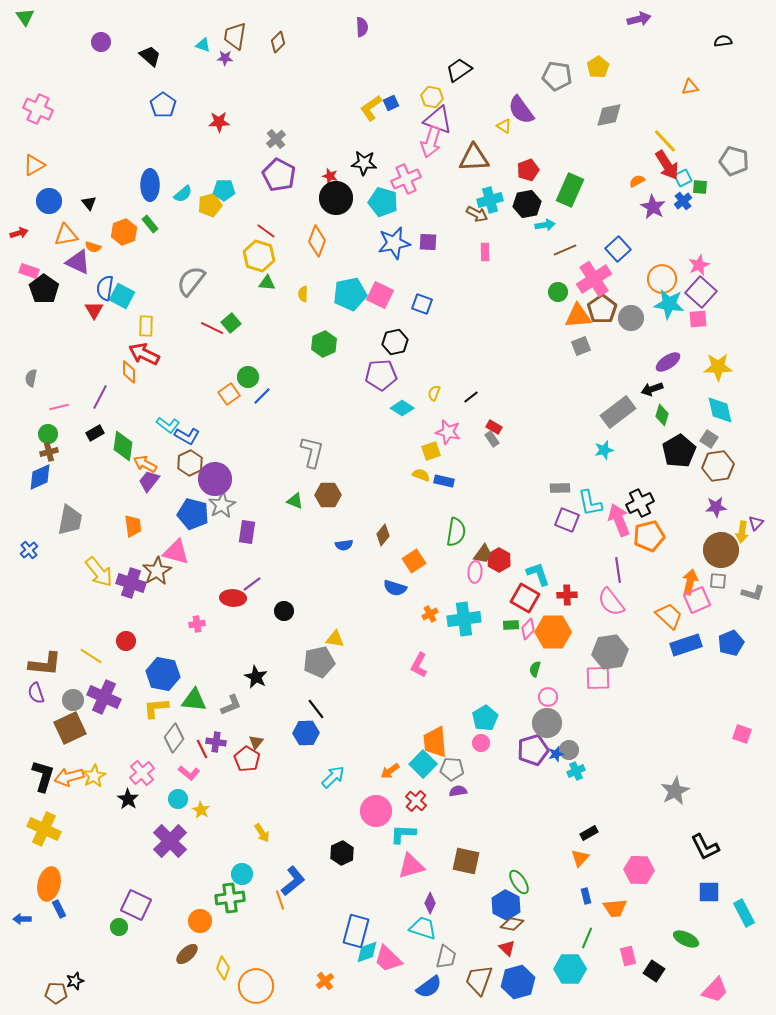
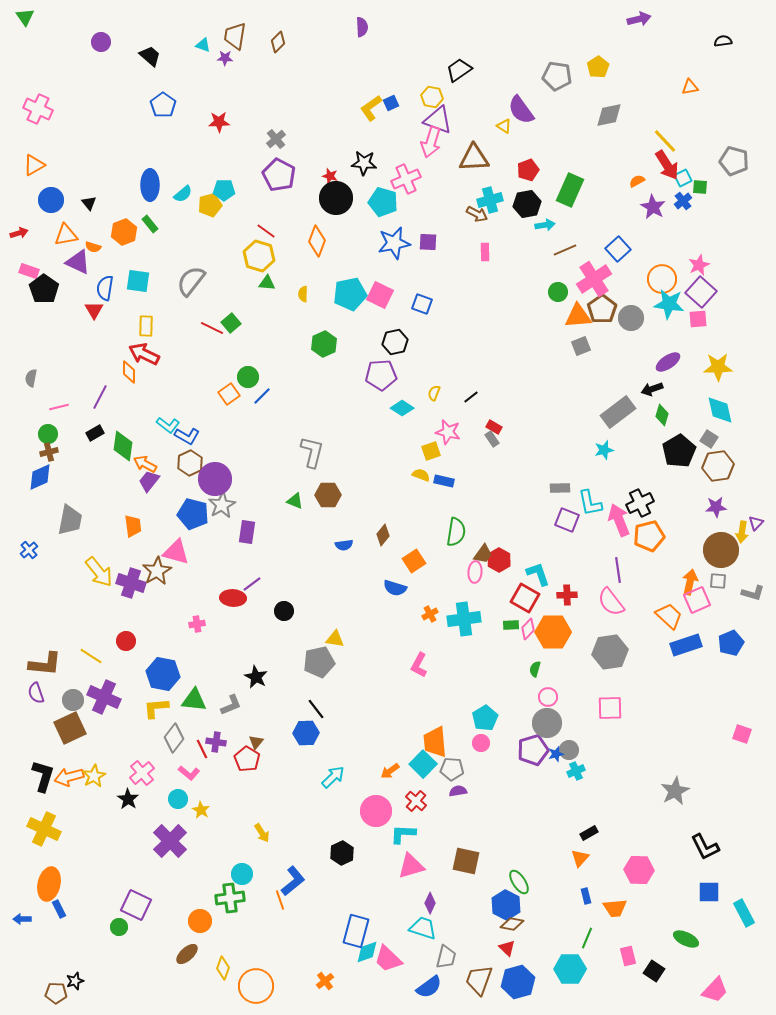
blue circle at (49, 201): moved 2 px right, 1 px up
cyan square at (122, 296): moved 16 px right, 15 px up; rotated 20 degrees counterclockwise
pink square at (598, 678): moved 12 px right, 30 px down
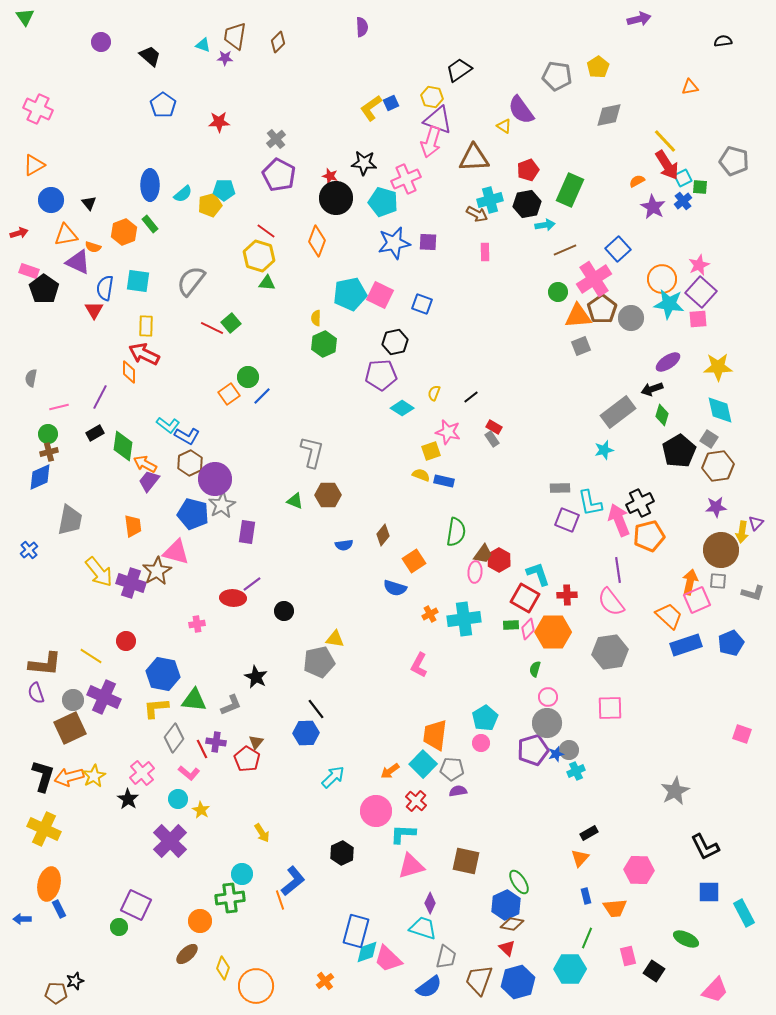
yellow semicircle at (303, 294): moved 13 px right, 24 px down
orange trapezoid at (435, 742): moved 7 px up; rotated 12 degrees clockwise
blue hexagon at (506, 905): rotated 8 degrees clockwise
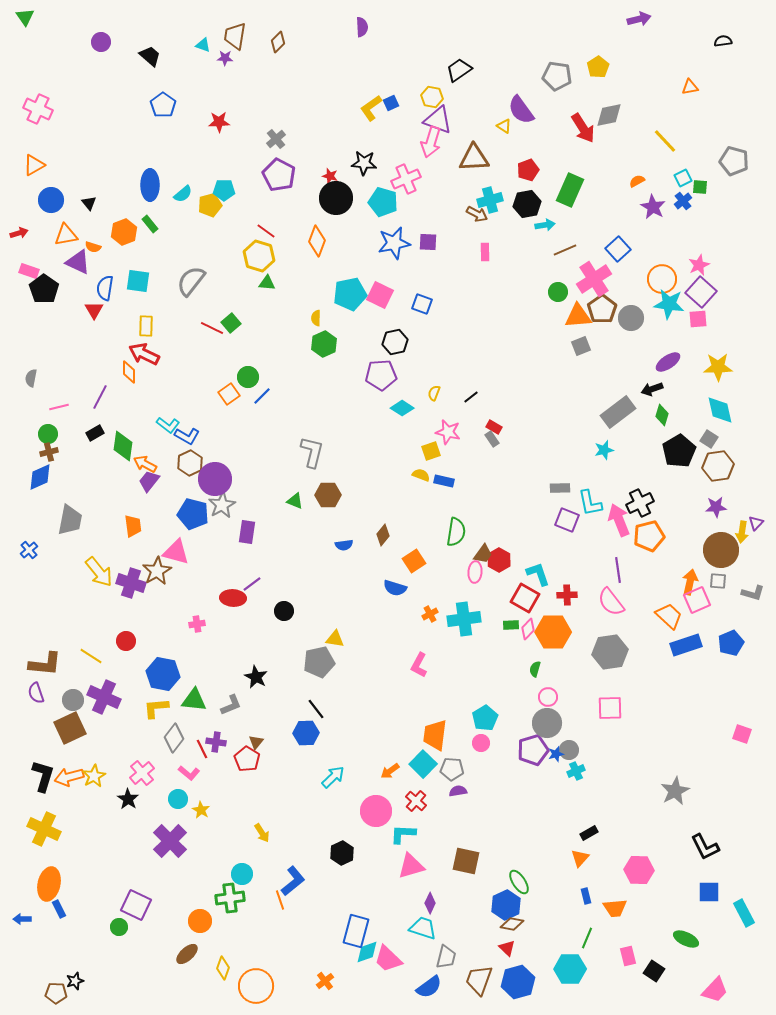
red arrow at (667, 165): moved 84 px left, 37 px up
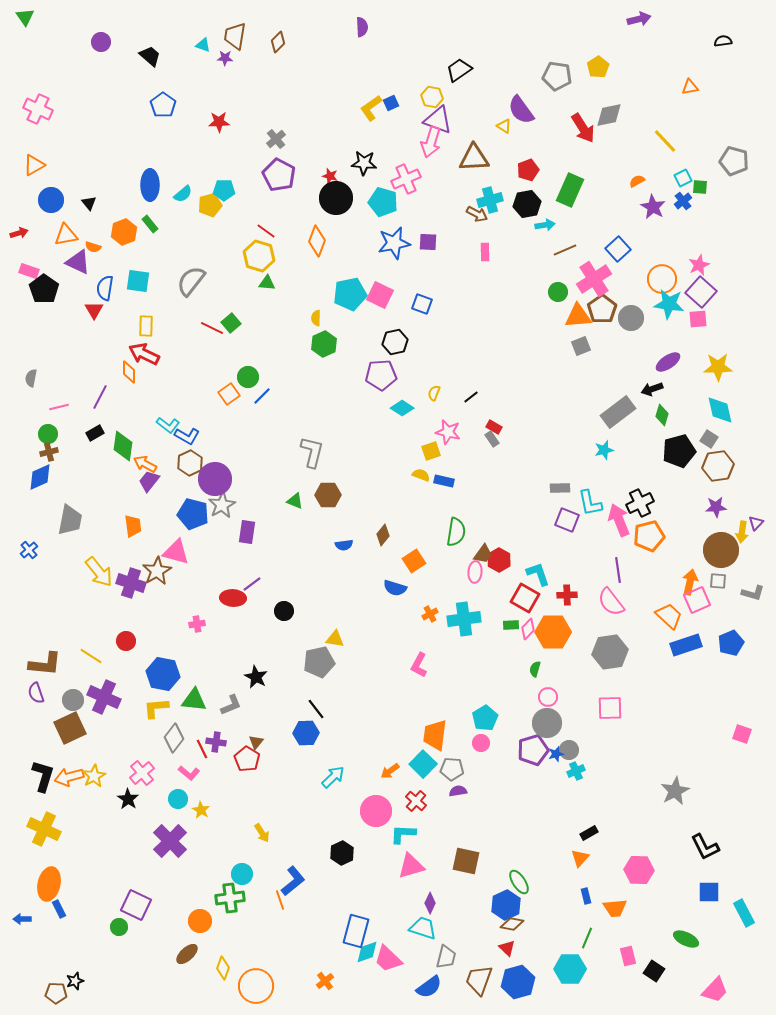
black pentagon at (679, 451): rotated 16 degrees clockwise
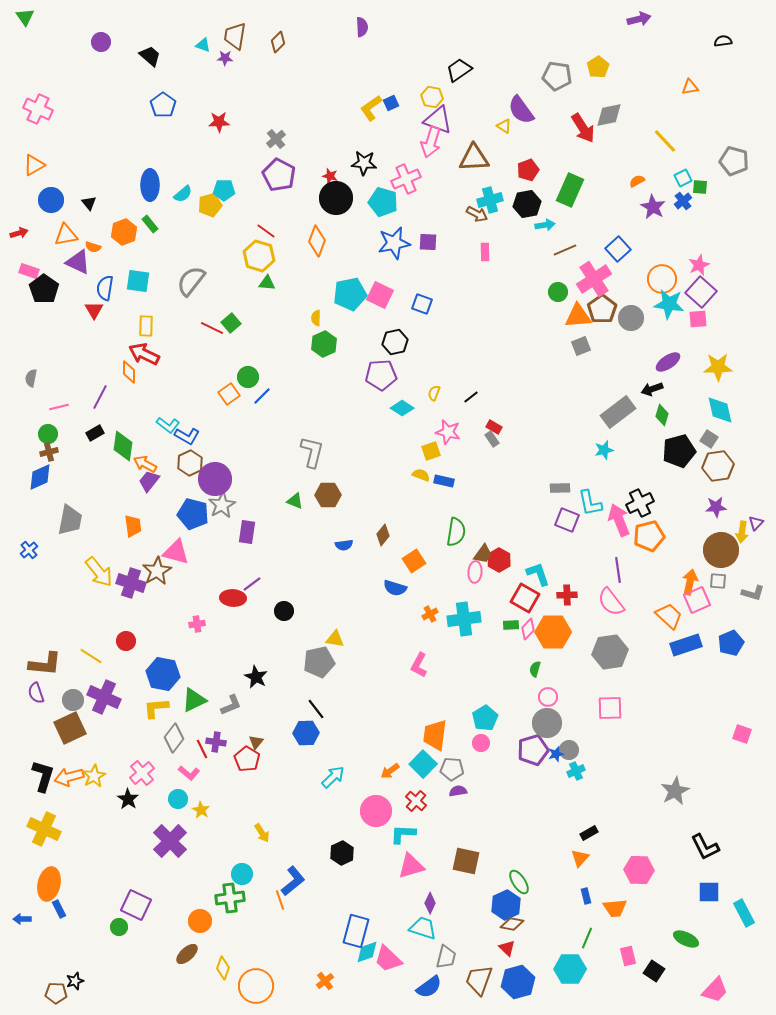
green triangle at (194, 700): rotated 32 degrees counterclockwise
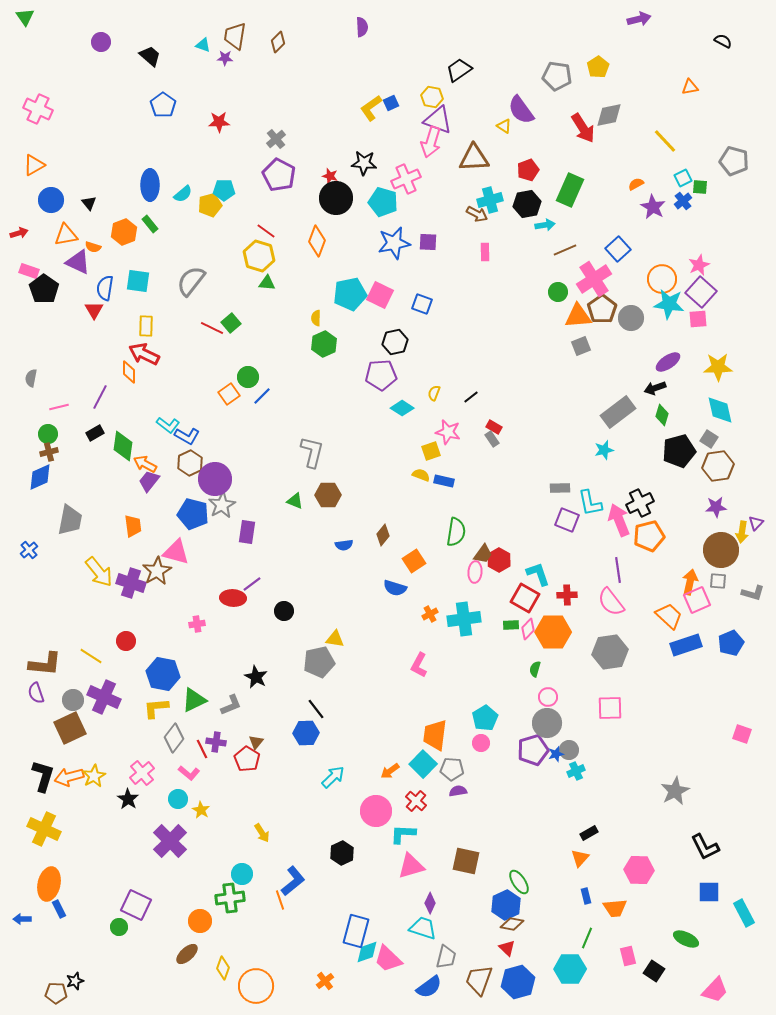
black semicircle at (723, 41): rotated 36 degrees clockwise
orange semicircle at (637, 181): moved 1 px left, 3 px down
black arrow at (652, 389): moved 3 px right, 1 px up
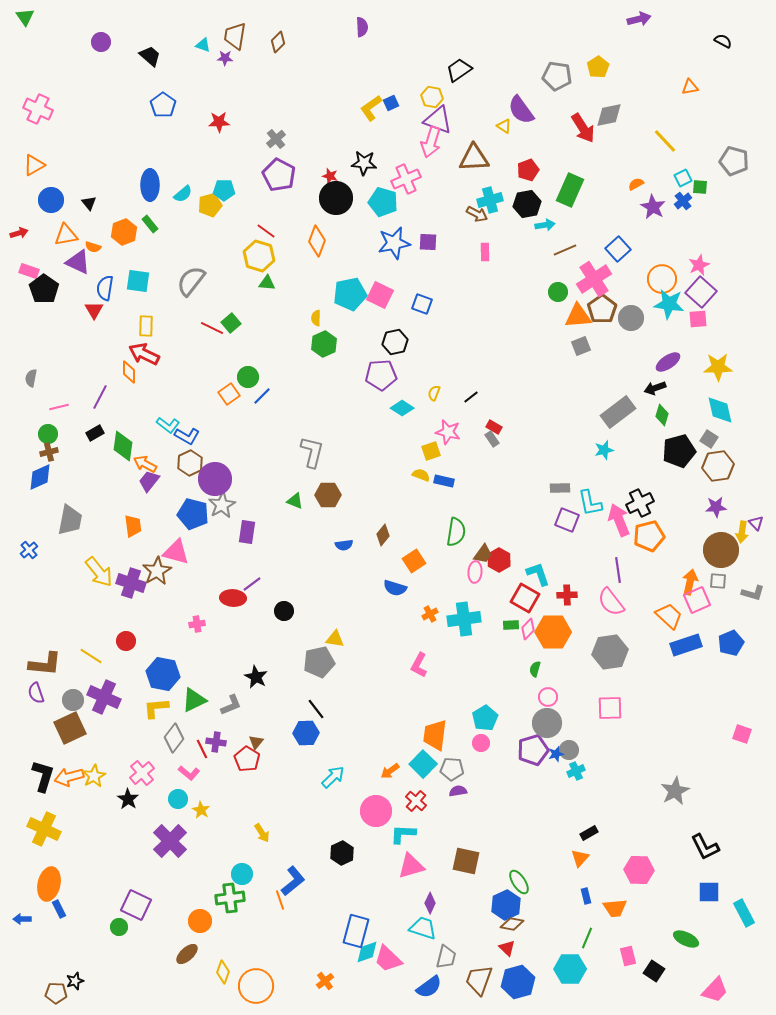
purple triangle at (756, 523): rotated 28 degrees counterclockwise
yellow diamond at (223, 968): moved 4 px down
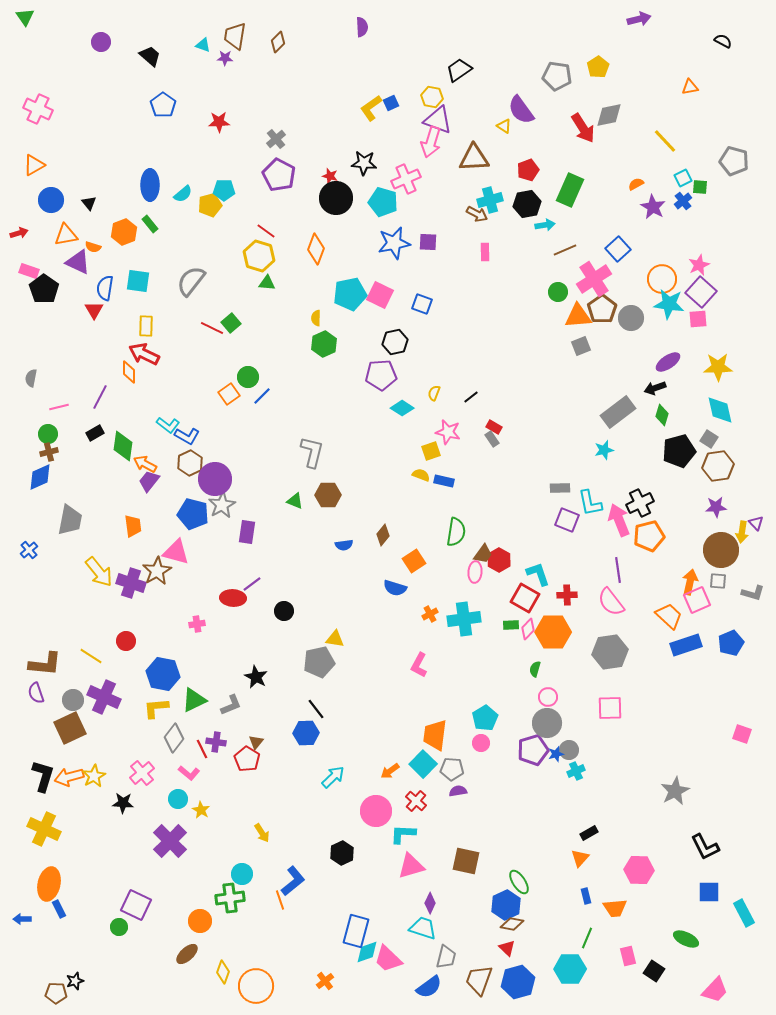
orange diamond at (317, 241): moved 1 px left, 8 px down
black star at (128, 799): moved 5 px left, 4 px down; rotated 30 degrees counterclockwise
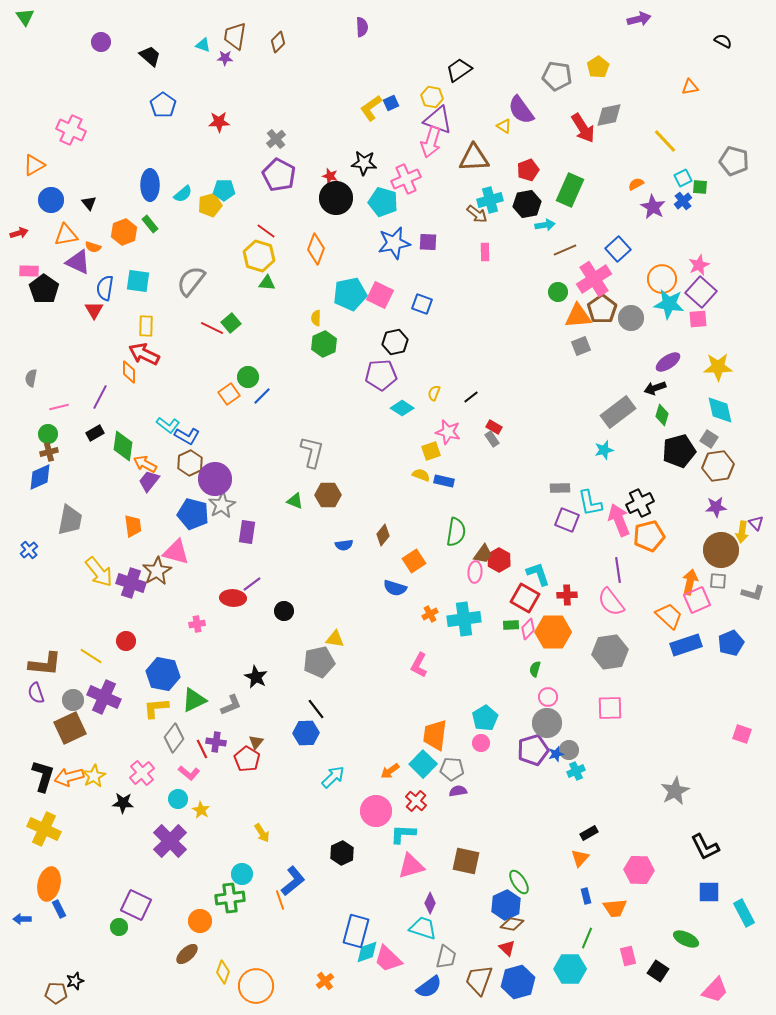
pink cross at (38, 109): moved 33 px right, 21 px down
brown arrow at (477, 214): rotated 10 degrees clockwise
pink rectangle at (29, 271): rotated 18 degrees counterclockwise
black square at (654, 971): moved 4 px right
